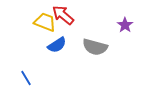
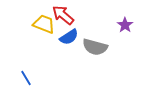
yellow trapezoid: moved 1 px left, 2 px down
blue semicircle: moved 12 px right, 8 px up
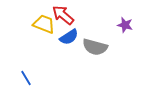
purple star: rotated 21 degrees counterclockwise
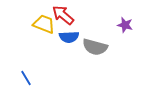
blue semicircle: rotated 30 degrees clockwise
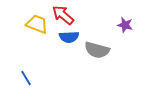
yellow trapezoid: moved 7 px left
gray semicircle: moved 2 px right, 3 px down
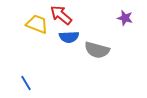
red arrow: moved 2 px left
purple star: moved 7 px up
blue line: moved 5 px down
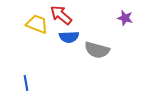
blue line: rotated 21 degrees clockwise
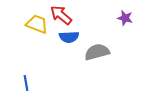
gray semicircle: moved 2 px down; rotated 150 degrees clockwise
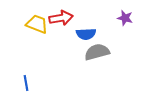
red arrow: moved 3 px down; rotated 130 degrees clockwise
blue semicircle: moved 17 px right, 3 px up
